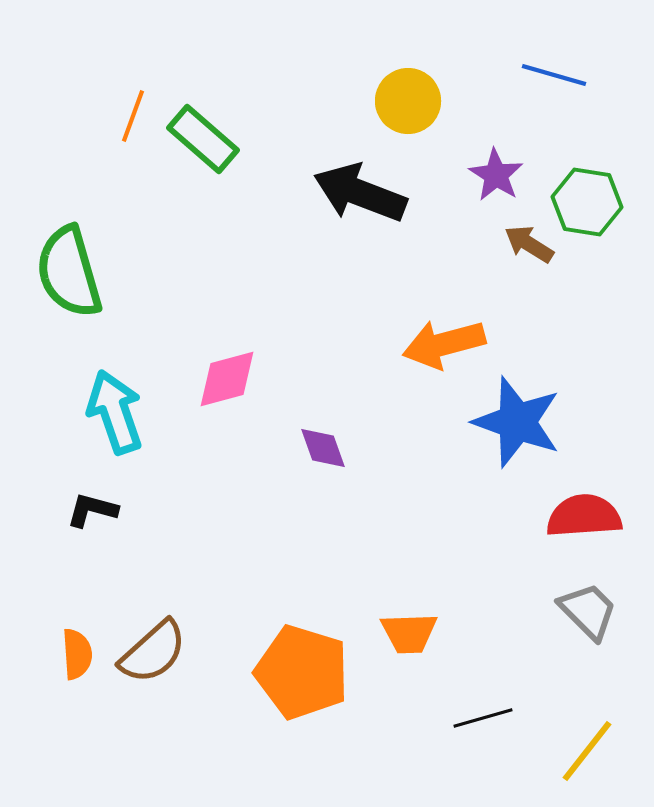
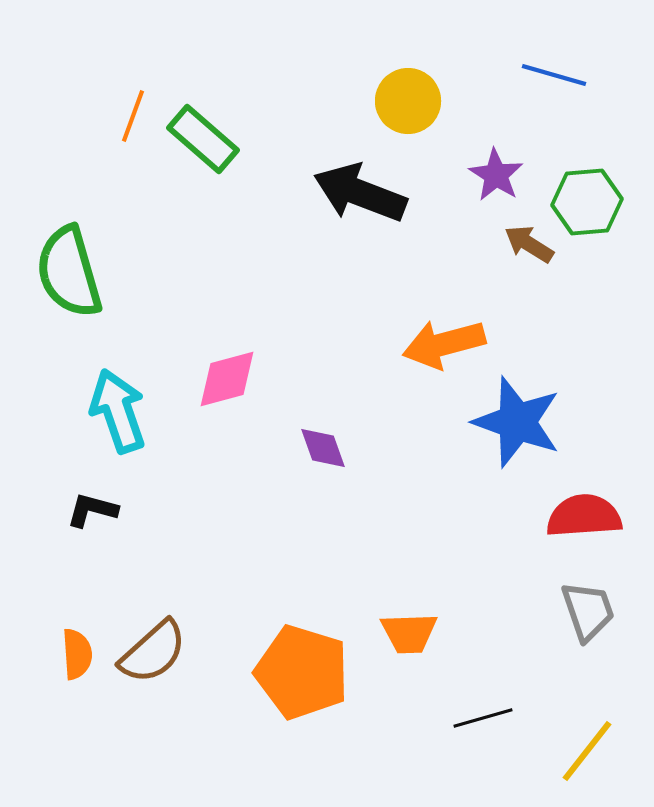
green hexagon: rotated 14 degrees counterclockwise
cyan arrow: moved 3 px right, 1 px up
gray trapezoid: rotated 26 degrees clockwise
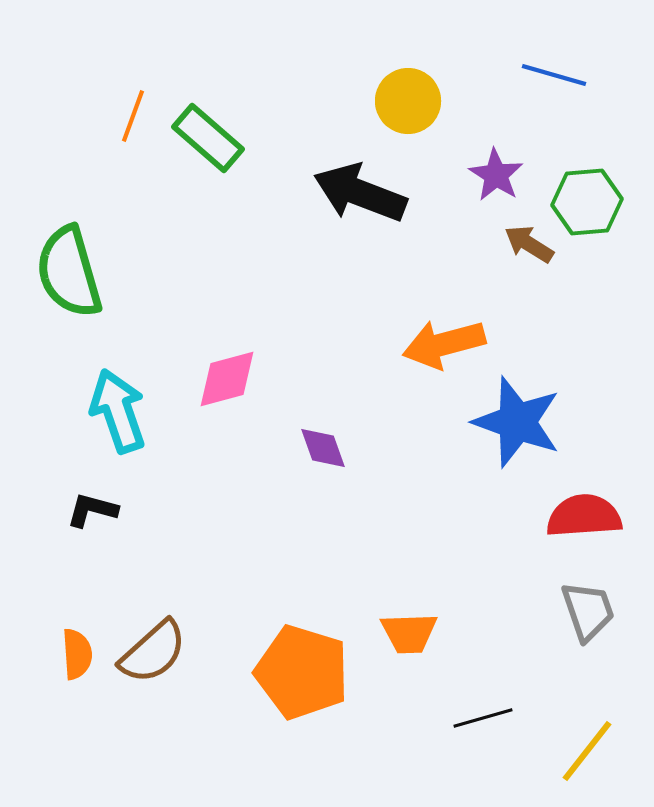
green rectangle: moved 5 px right, 1 px up
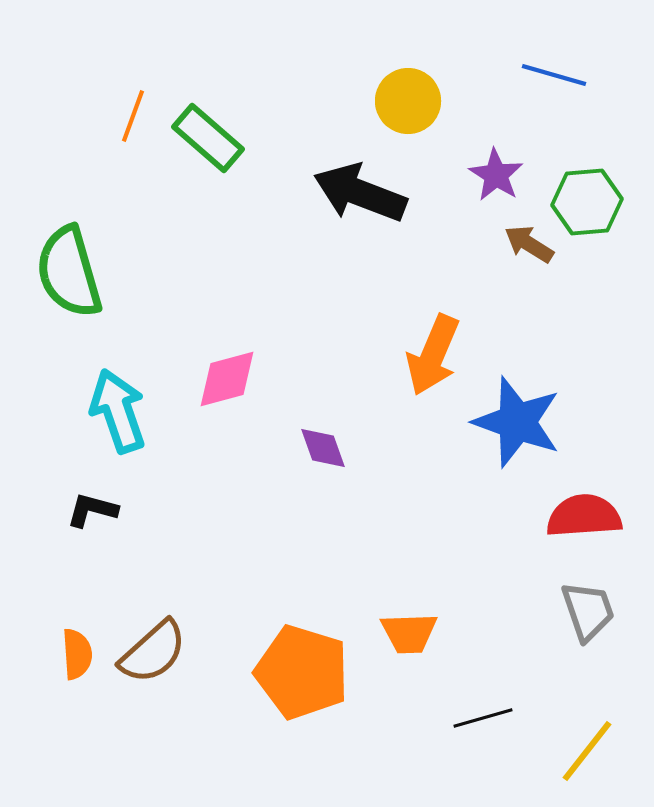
orange arrow: moved 11 px left, 11 px down; rotated 52 degrees counterclockwise
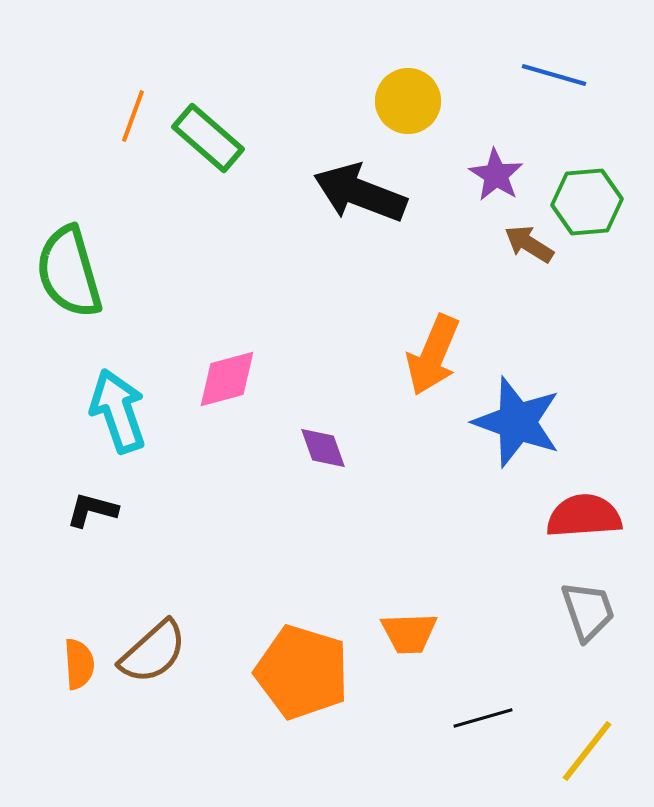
orange semicircle: moved 2 px right, 10 px down
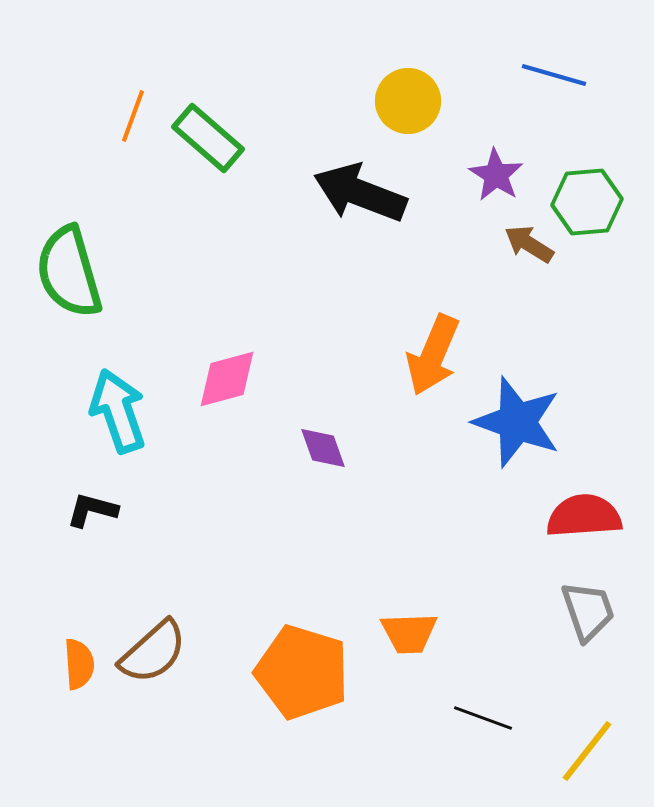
black line: rotated 36 degrees clockwise
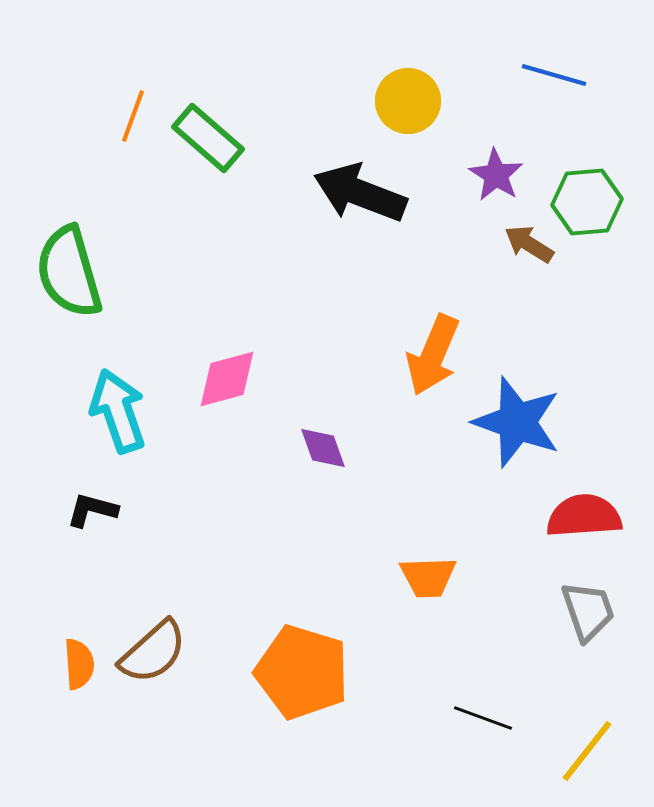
orange trapezoid: moved 19 px right, 56 px up
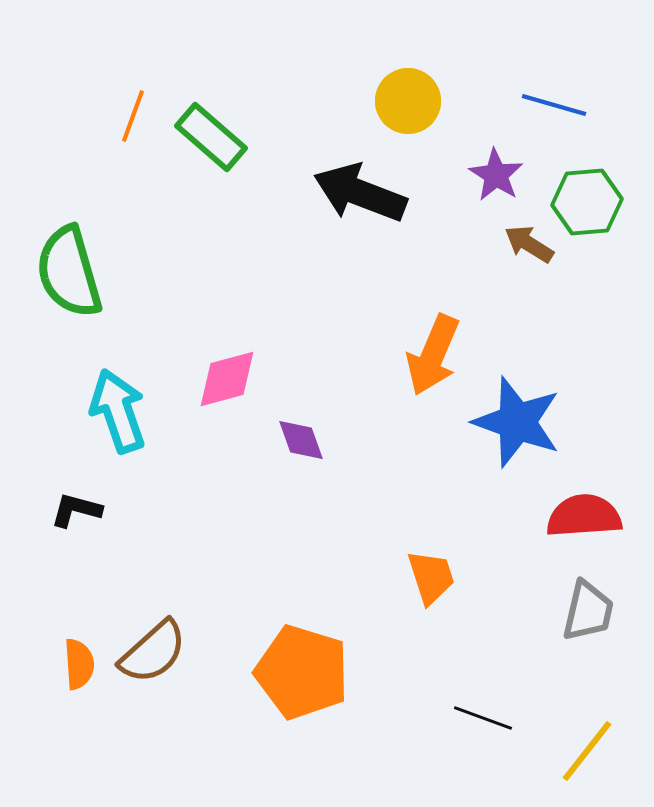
blue line: moved 30 px down
green rectangle: moved 3 px right, 1 px up
purple diamond: moved 22 px left, 8 px up
black L-shape: moved 16 px left
orange trapezoid: moved 3 px right; rotated 106 degrees counterclockwise
gray trapezoid: rotated 32 degrees clockwise
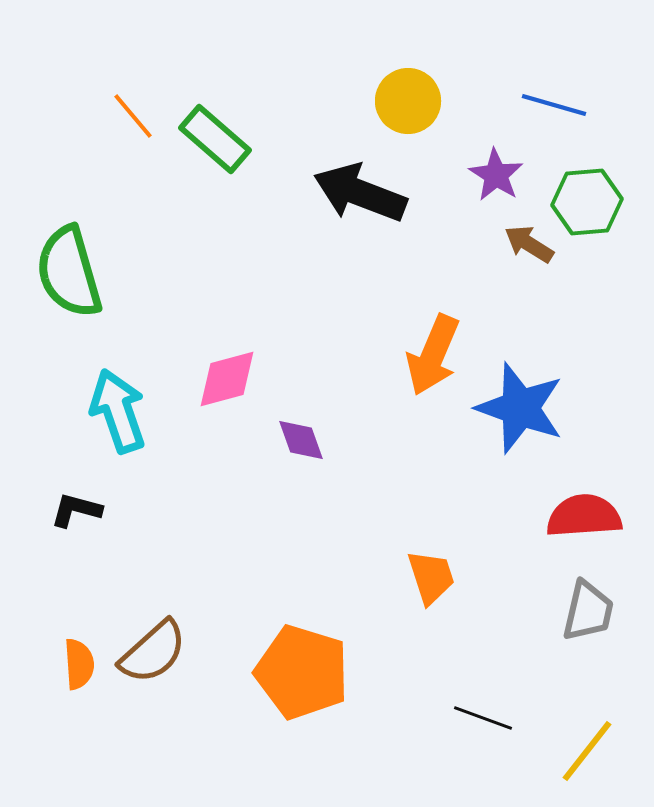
orange line: rotated 60 degrees counterclockwise
green rectangle: moved 4 px right, 2 px down
blue star: moved 3 px right, 14 px up
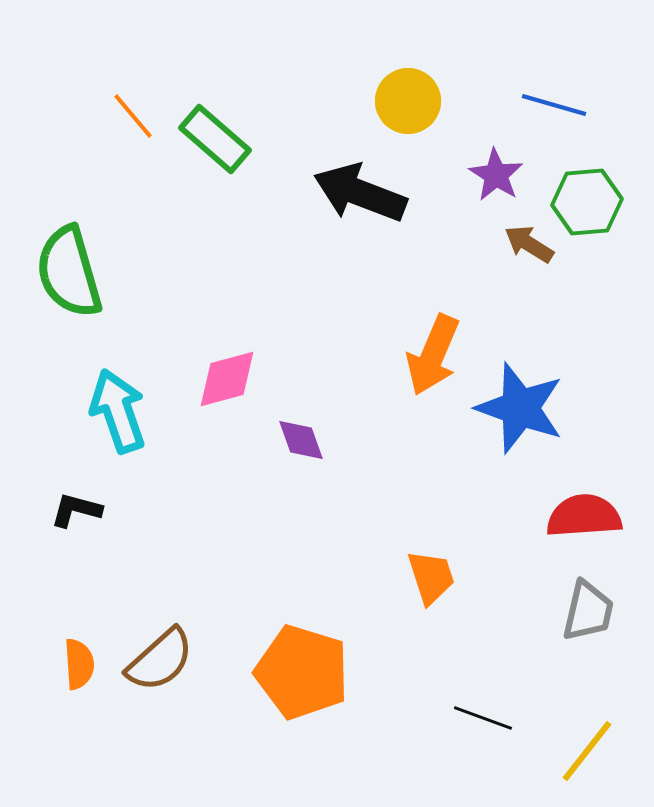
brown semicircle: moved 7 px right, 8 px down
